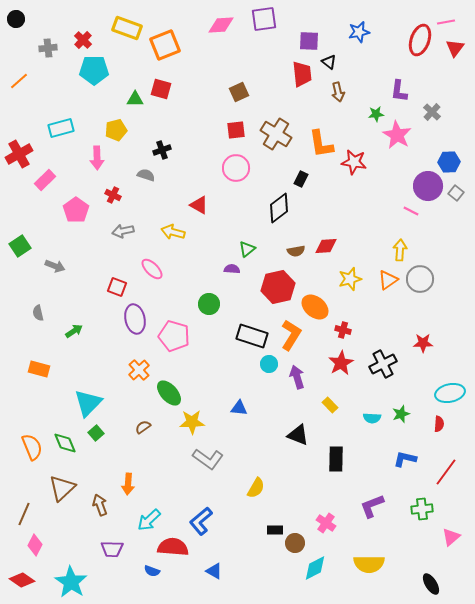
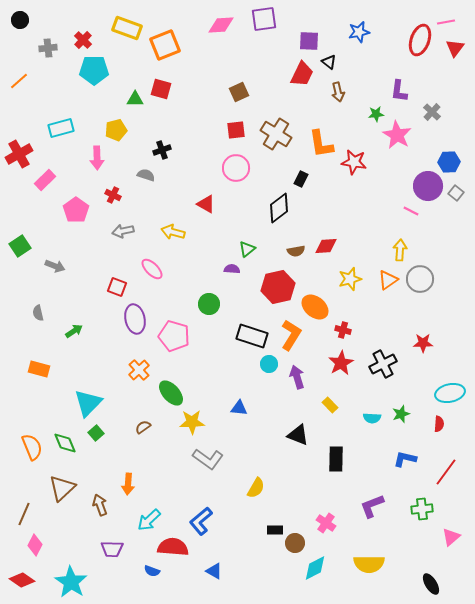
black circle at (16, 19): moved 4 px right, 1 px down
red trapezoid at (302, 74): rotated 32 degrees clockwise
red triangle at (199, 205): moved 7 px right, 1 px up
green ellipse at (169, 393): moved 2 px right
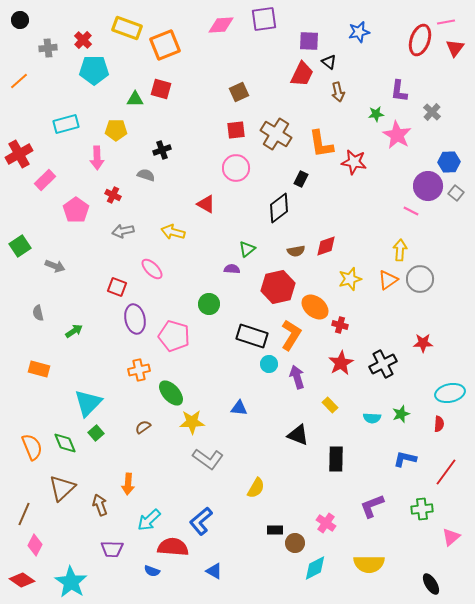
cyan rectangle at (61, 128): moved 5 px right, 4 px up
yellow pentagon at (116, 130): rotated 15 degrees clockwise
red diamond at (326, 246): rotated 15 degrees counterclockwise
red cross at (343, 330): moved 3 px left, 5 px up
orange cross at (139, 370): rotated 30 degrees clockwise
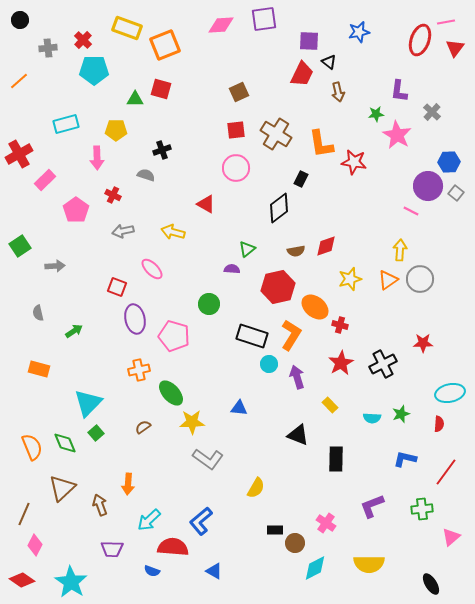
gray arrow at (55, 266): rotated 24 degrees counterclockwise
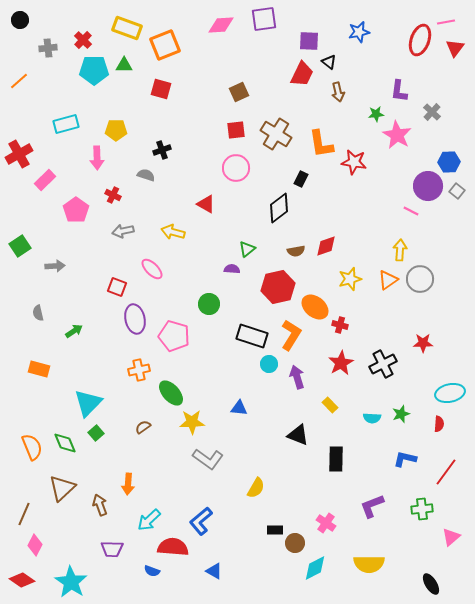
green triangle at (135, 99): moved 11 px left, 34 px up
gray square at (456, 193): moved 1 px right, 2 px up
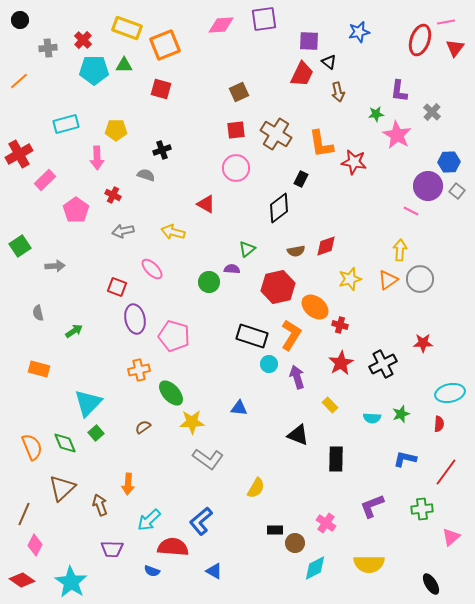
green circle at (209, 304): moved 22 px up
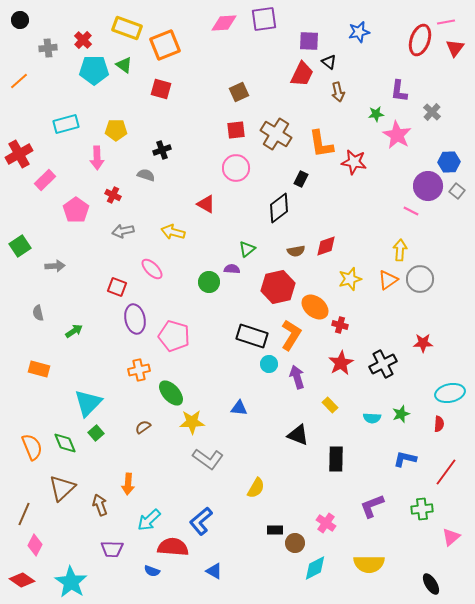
pink diamond at (221, 25): moved 3 px right, 2 px up
green triangle at (124, 65): rotated 36 degrees clockwise
